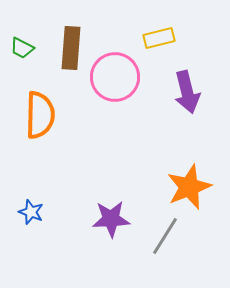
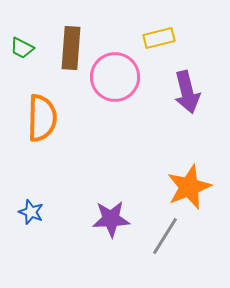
orange semicircle: moved 2 px right, 3 px down
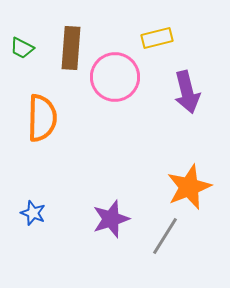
yellow rectangle: moved 2 px left
blue star: moved 2 px right, 1 px down
purple star: rotated 15 degrees counterclockwise
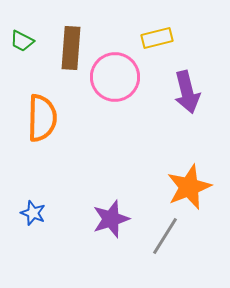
green trapezoid: moved 7 px up
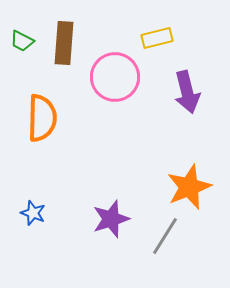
brown rectangle: moved 7 px left, 5 px up
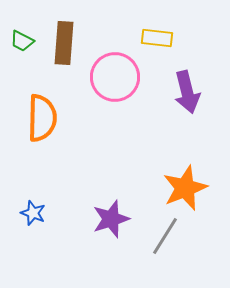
yellow rectangle: rotated 20 degrees clockwise
orange star: moved 4 px left, 1 px down
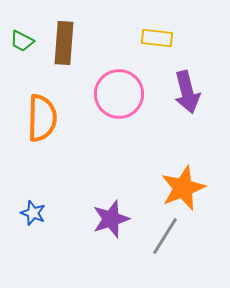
pink circle: moved 4 px right, 17 px down
orange star: moved 2 px left
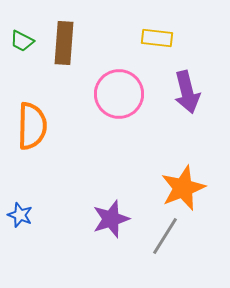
orange semicircle: moved 10 px left, 8 px down
blue star: moved 13 px left, 2 px down
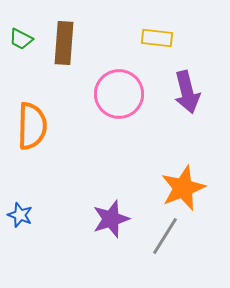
green trapezoid: moved 1 px left, 2 px up
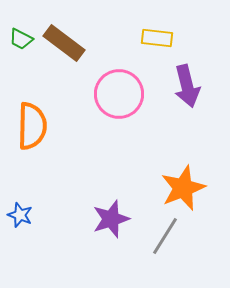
brown rectangle: rotated 57 degrees counterclockwise
purple arrow: moved 6 px up
